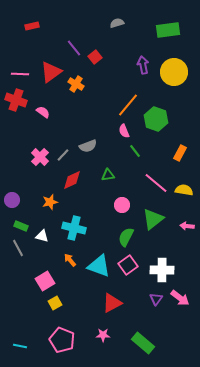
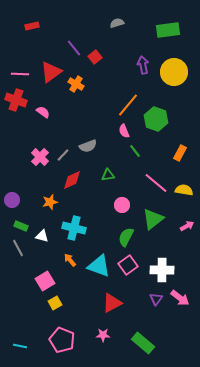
pink arrow at (187, 226): rotated 144 degrees clockwise
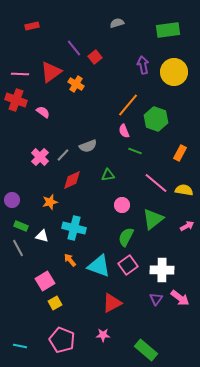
green line at (135, 151): rotated 32 degrees counterclockwise
green rectangle at (143, 343): moved 3 px right, 7 px down
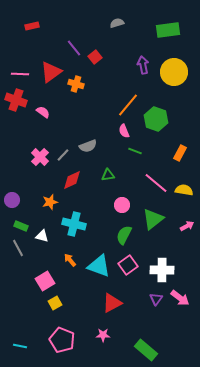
orange cross at (76, 84): rotated 14 degrees counterclockwise
cyan cross at (74, 228): moved 4 px up
green semicircle at (126, 237): moved 2 px left, 2 px up
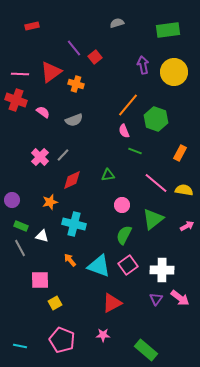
gray semicircle at (88, 146): moved 14 px left, 26 px up
gray line at (18, 248): moved 2 px right
pink square at (45, 281): moved 5 px left, 1 px up; rotated 30 degrees clockwise
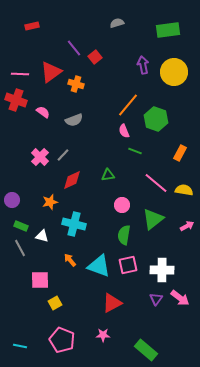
green semicircle at (124, 235): rotated 18 degrees counterclockwise
pink square at (128, 265): rotated 24 degrees clockwise
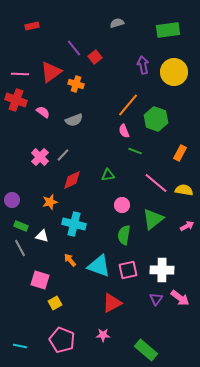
pink square at (128, 265): moved 5 px down
pink square at (40, 280): rotated 18 degrees clockwise
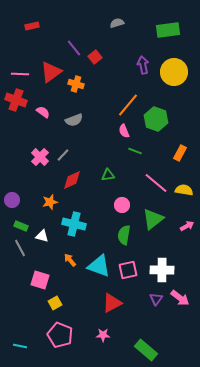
pink pentagon at (62, 340): moved 2 px left, 5 px up
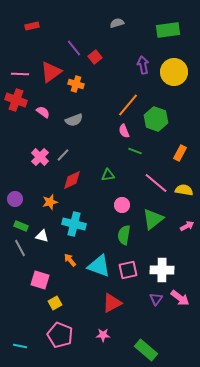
purple circle at (12, 200): moved 3 px right, 1 px up
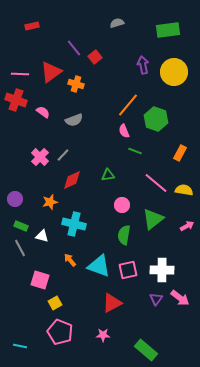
pink pentagon at (60, 335): moved 3 px up
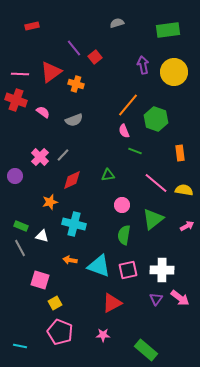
orange rectangle at (180, 153): rotated 35 degrees counterclockwise
purple circle at (15, 199): moved 23 px up
orange arrow at (70, 260): rotated 40 degrees counterclockwise
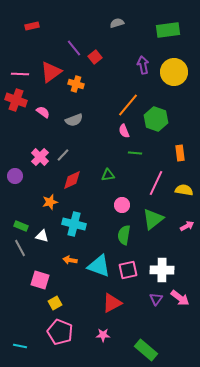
green line at (135, 151): moved 2 px down; rotated 16 degrees counterclockwise
pink line at (156, 183): rotated 75 degrees clockwise
